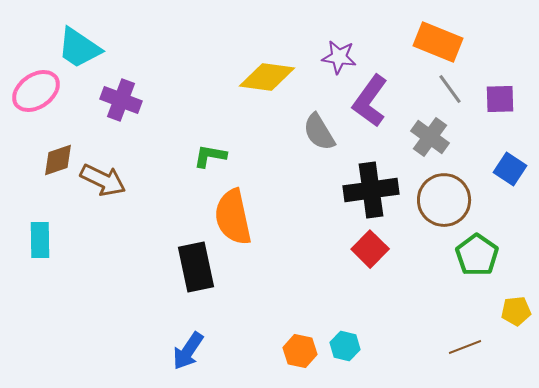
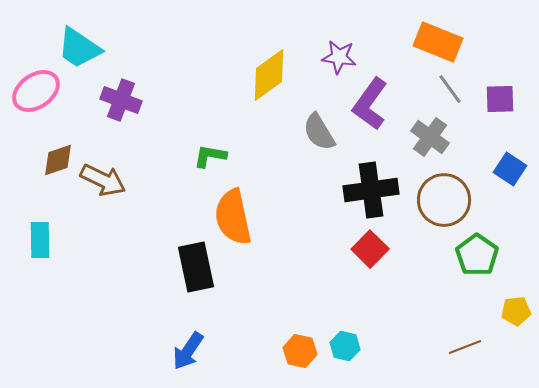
yellow diamond: moved 2 px right, 2 px up; rotated 44 degrees counterclockwise
purple L-shape: moved 3 px down
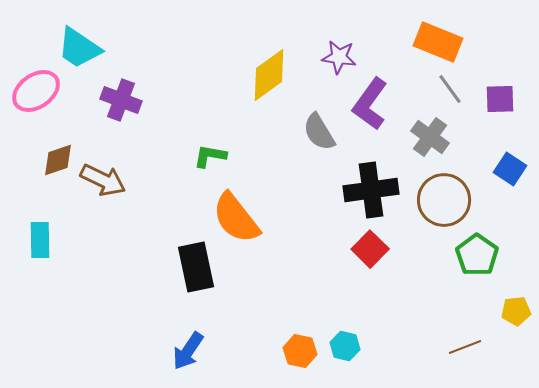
orange semicircle: moved 3 px right, 1 px down; rotated 26 degrees counterclockwise
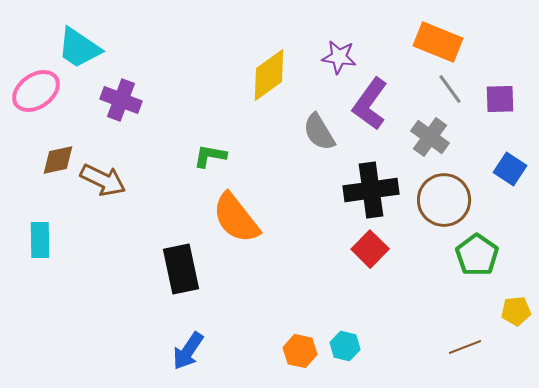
brown diamond: rotated 6 degrees clockwise
black rectangle: moved 15 px left, 2 px down
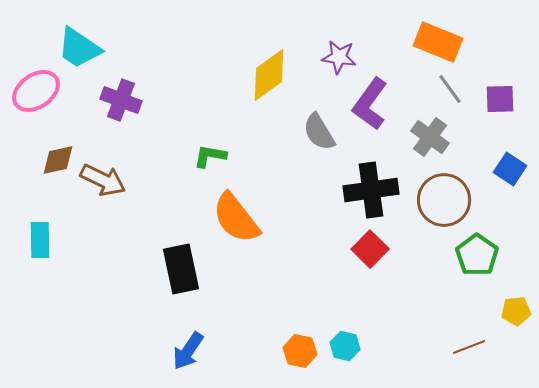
brown line: moved 4 px right
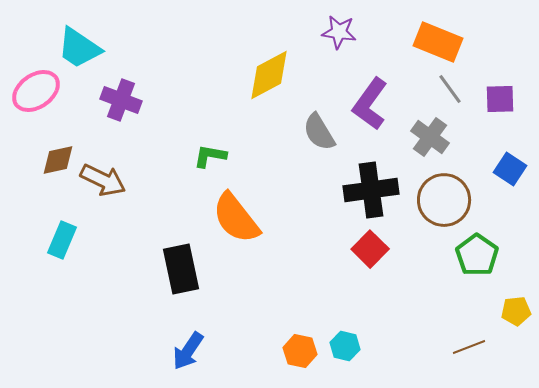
purple star: moved 25 px up
yellow diamond: rotated 8 degrees clockwise
cyan rectangle: moved 22 px right; rotated 24 degrees clockwise
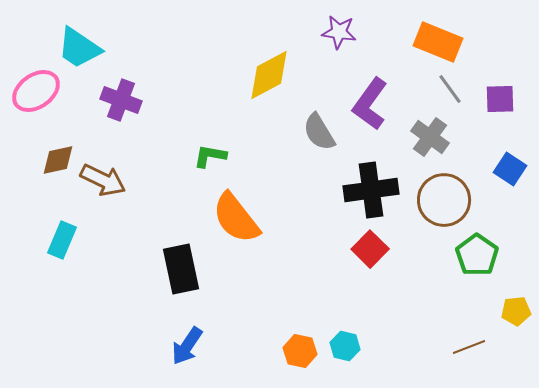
blue arrow: moved 1 px left, 5 px up
